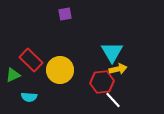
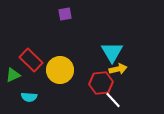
red hexagon: moved 1 px left, 1 px down
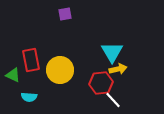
red rectangle: rotated 35 degrees clockwise
green triangle: rotated 49 degrees clockwise
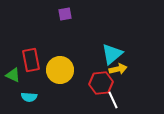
cyan triangle: moved 2 px down; rotated 20 degrees clockwise
white line: rotated 18 degrees clockwise
